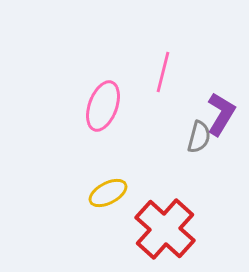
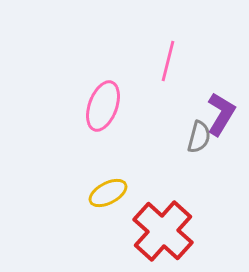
pink line: moved 5 px right, 11 px up
red cross: moved 2 px left, 2 px down
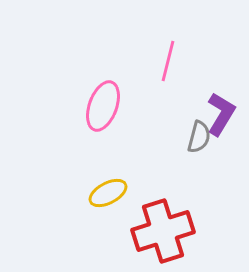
red cross: rotated 30 degrees clockwise
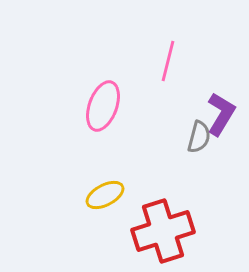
yellow ellipse: moved 3 px left, 2 px down
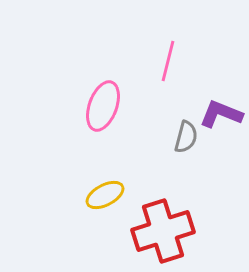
purple L-shape: rotated 99 degrees counterclockwise
gray semicircle: moved 13 px left
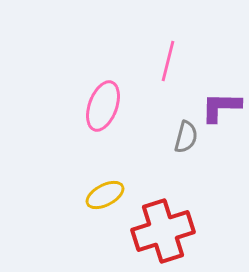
purple L-shape: moved 7 px up; rotated 21 degrees counterclockwise
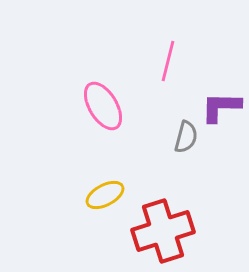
pink ellipse: rotated 51 degrees counterclockwise
